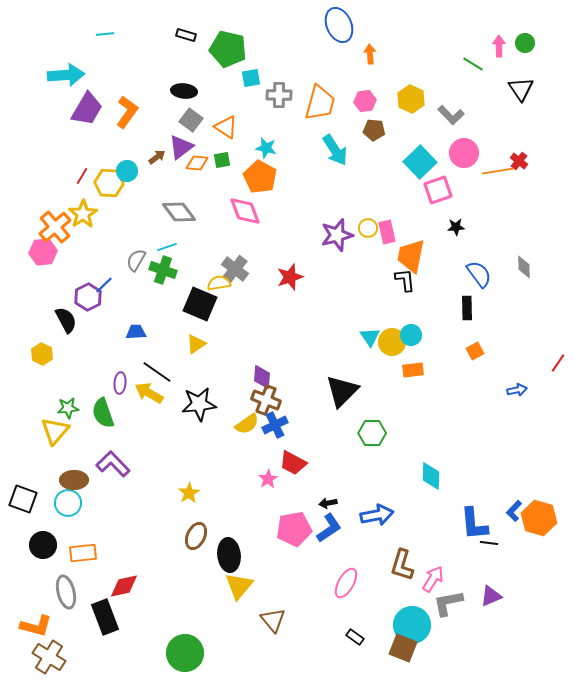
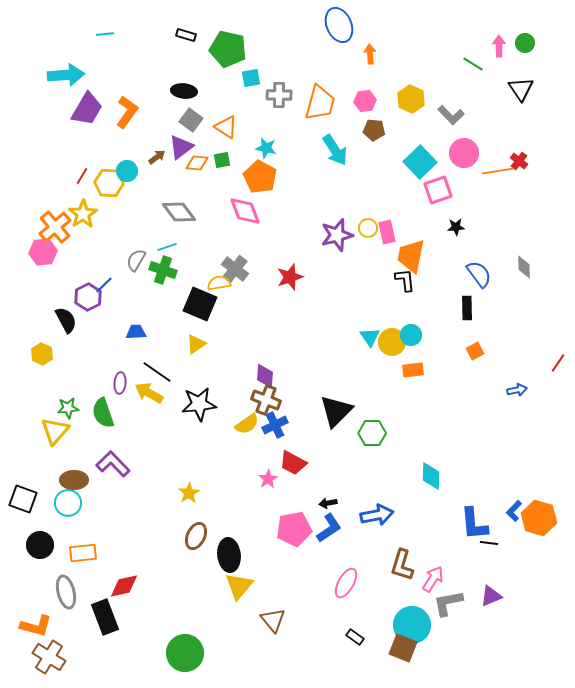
purple diamond at (262, 377): moved 3 px right, 1 px up
black triangle at (342, 391): moved 6 px left, 20 px down
black circle at (43, 545): moved 3 px left
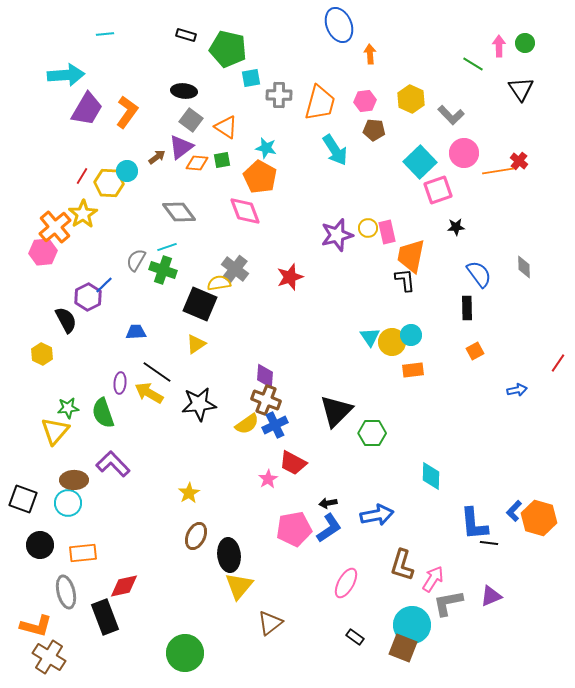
brown triangle at (273, 620): moved 3 px left, 3 px down; rotated 32 degrees clockwise
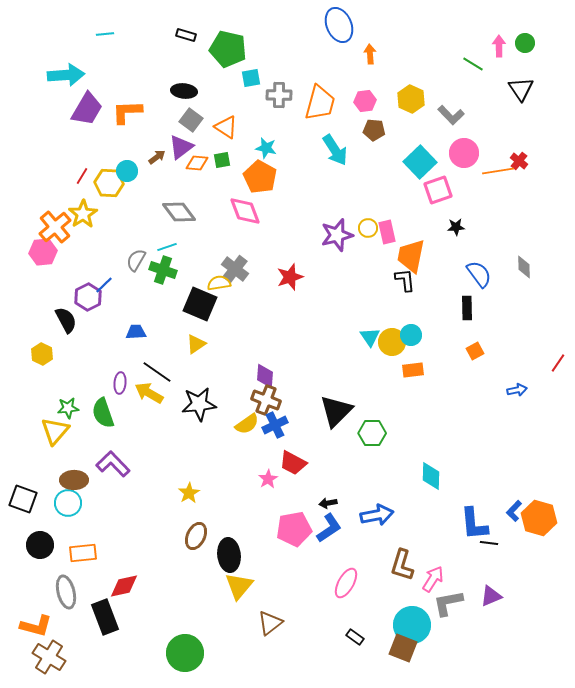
orange L-shape at (127, 112): rotated 128 degrees counterclockwise
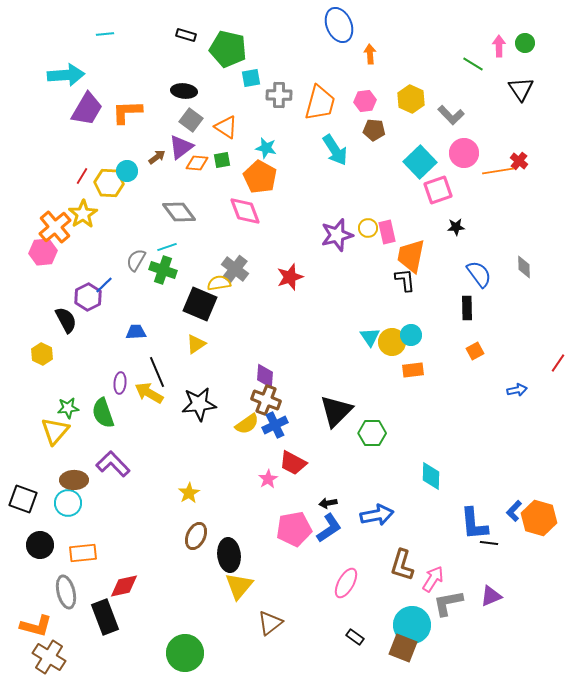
black line at (157, 372): rotated 32 degrees clockwise
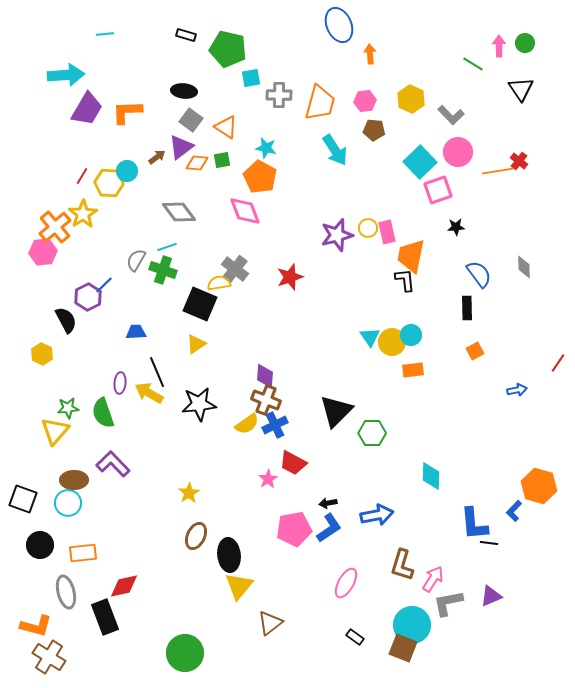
pink circle at (464, 153): moved 6 px left, 1 px up
orange hexagon at (539, 518): moved 32 px up
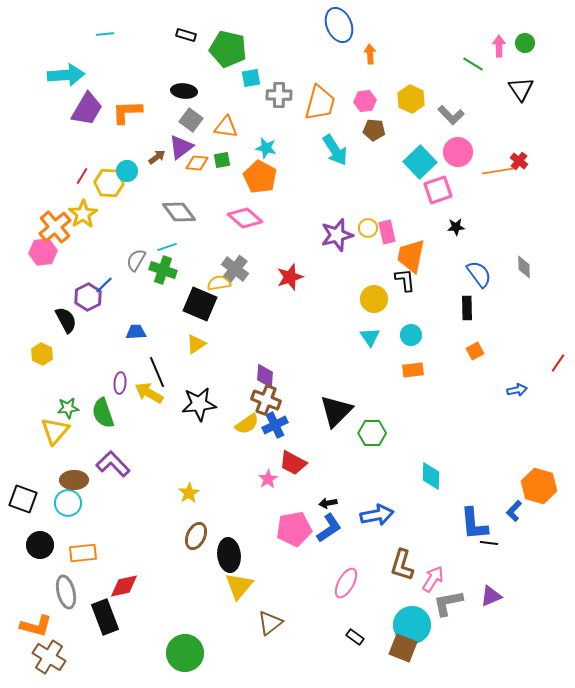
orange triangle at (226, 127): rotated 25 degrees counterclockwise
pink diamond at (245, 211): moved 7 px down; rotated 28 degrees counterclockwise
yellow circle at (392, 342): moved 18 px left, 43 px up
